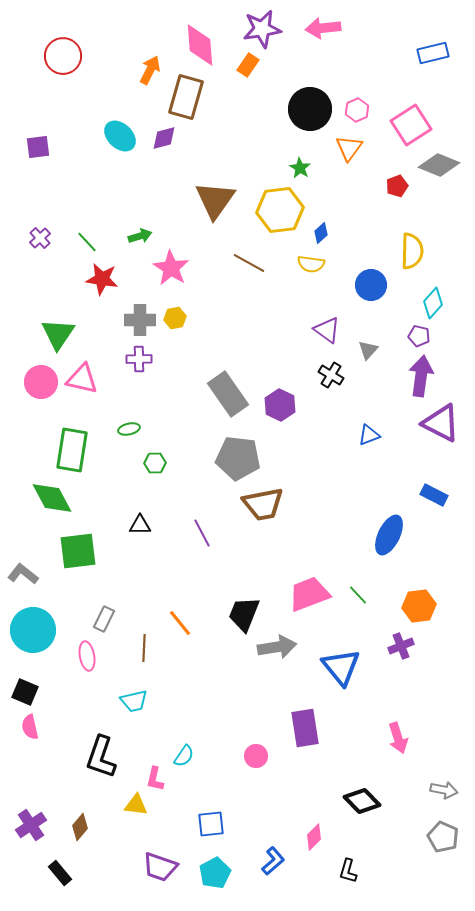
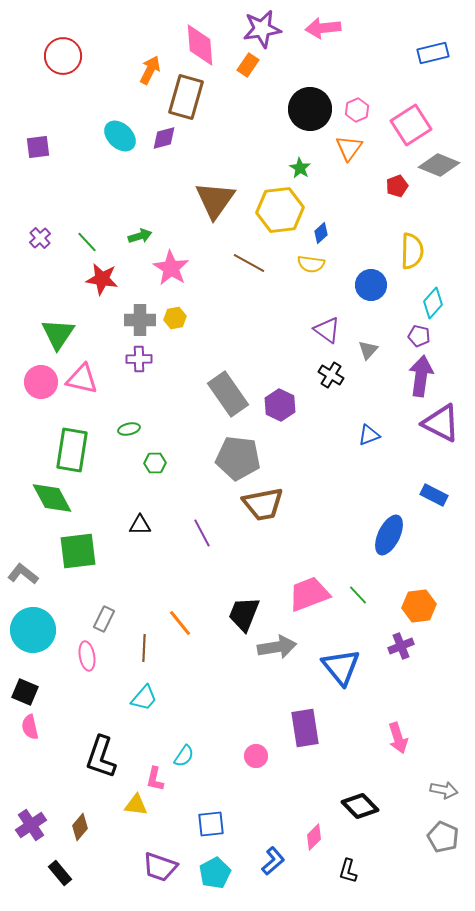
cyan trapezoid at (134, 701): moved 10 px right, 3 px up; rotated 36 degrees counterclockwise
black diamond at (362, 801): moved 2 px left, 5 px down
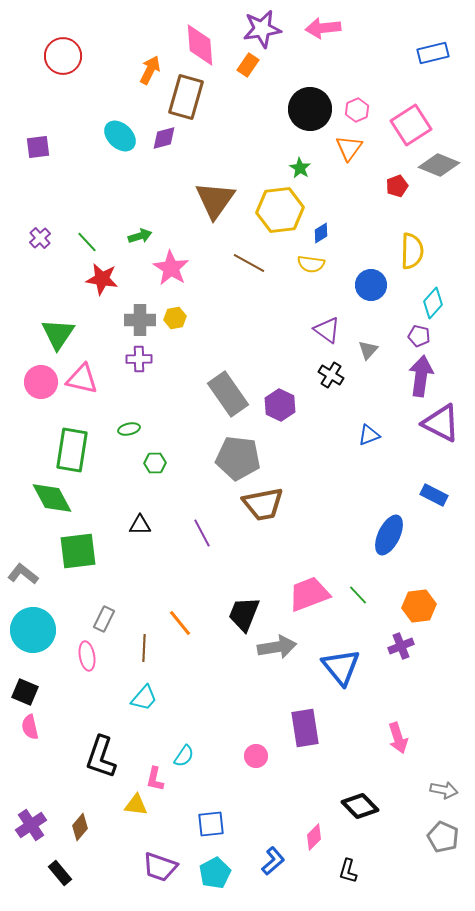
blue diamond at (321, 233): rotated 10 degrees clockwise
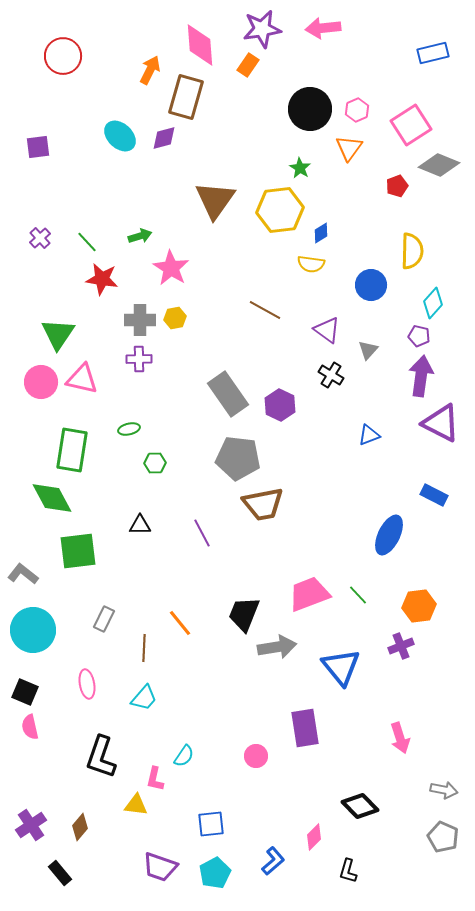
brown line at (249, 263): moved 16 px right, 47 px down
pink ellipse at (87, 656): moved 28 px down
pink arrow at (398, 738): moved 2 px right
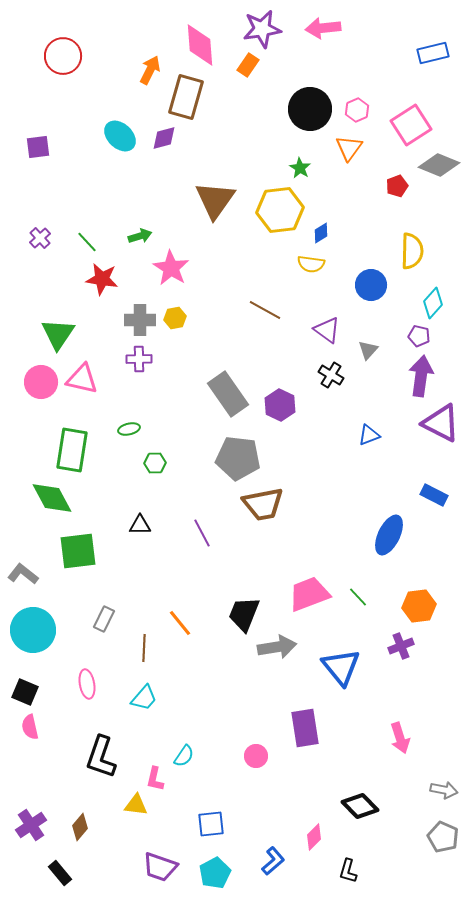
green line at (358, 595): moved 2 px down
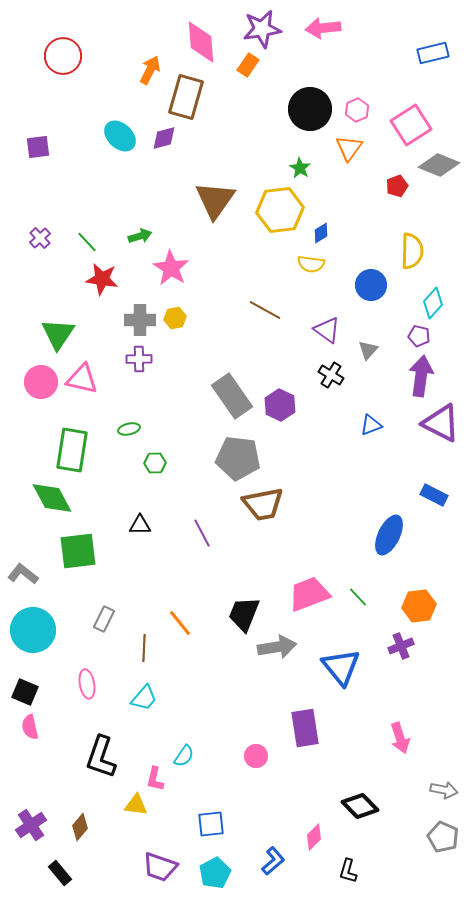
pink diamond at (200, 45): moved 1 px right, 3 px up
gray rectangle at (228, 394): moved 4 px right, 2 px down
blue triangle at (369, 435): moved 2 px right, 10 px up
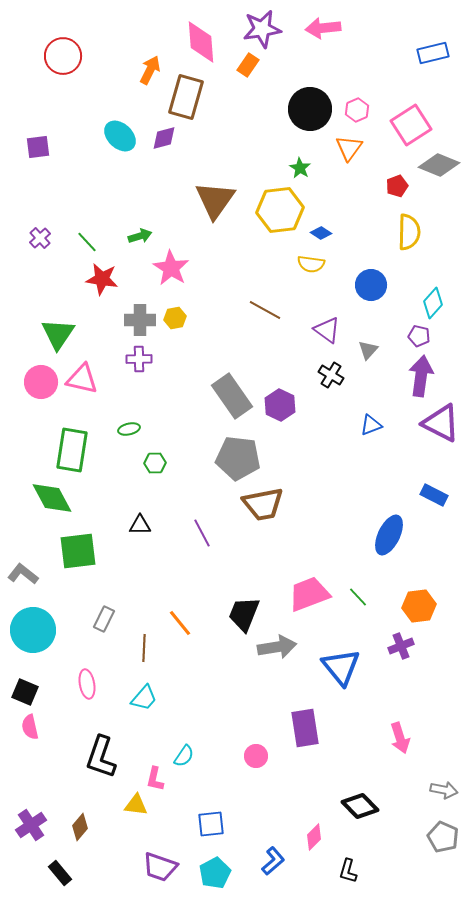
blue diamond at (321, 233): rotated 65 degrees clockwise
yellow semicircle at (412, 251): moved 3 px left, 19 px up
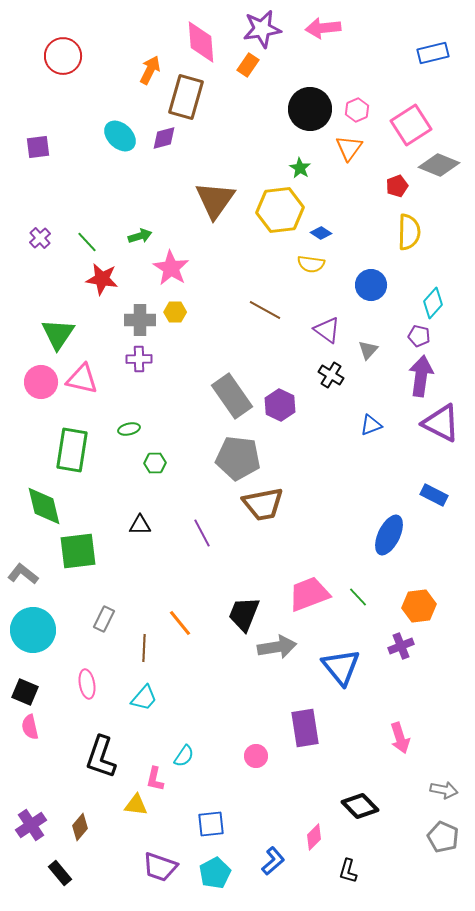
yellow hexagon at (175, 318): moved 6 px up; rotated 10 degrees clockwise
green diamond at (52, 498): moved 8 px left, 8 px down; rotated 15 degrees clockwise
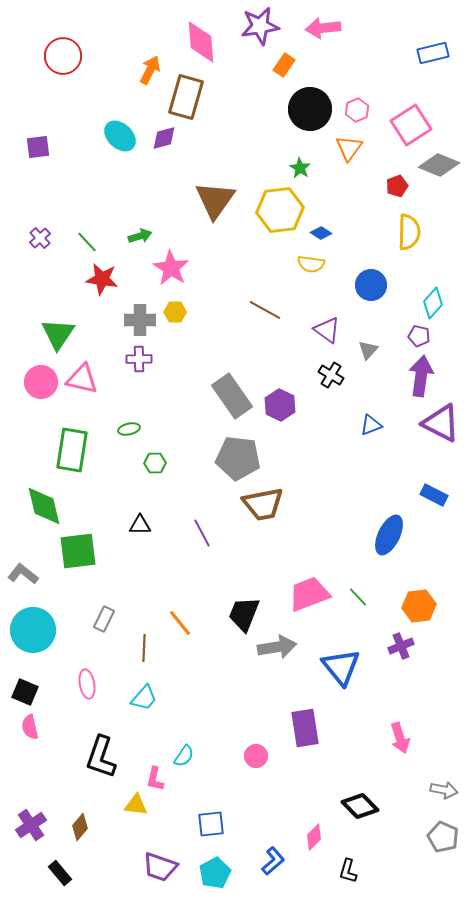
purple star at (262, 29): moved 2 px left, 3 px up
orange rectangle at (248, 65): moved 36 px right
